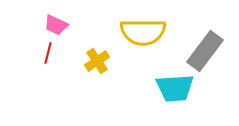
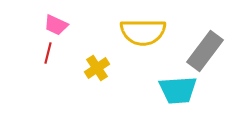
yellow cross: moved 7 px down
cyan trapezoid: moved 3 px right, 2 px down
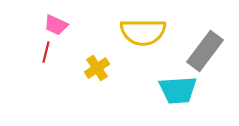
red line: moved 2 px left, 1 px up
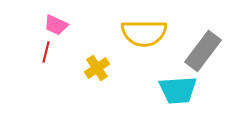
yellow semicircle: moved 1 px right, 1 px down
gray rectangle: moved 2 px left
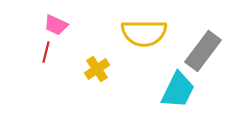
yellow cross: moved 1 px down
cyan trapezoid: rotated 60 degrees counterclockwise
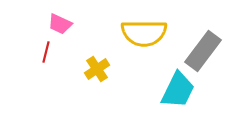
pink trapezoid: moved 4 px right, 1 px up
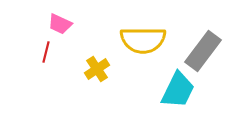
yellow semicircle: moved 1 px left, 7 px down
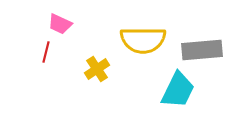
gray rectangle: moved 1 px left, 1 px up; rotated 48 degrees clockwise
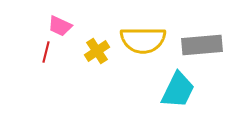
pink trapezoid: moved 2 px down
gray rectangle: moved 5 px up
yellow cross: moved 18 px up
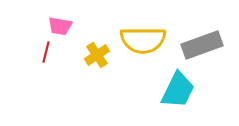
pink trapezoid: rotated 15 degrees counterclockwise
gray rectangle: rotated 15 degrees counterclockwise
yellow cross: moved 4 px down
